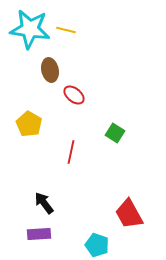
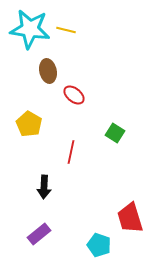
brown ellipse: moved 2 px left, 1 px down
black arrow: moved 16 px up; rotated 140 degrees counterclockwise
red trapezoid: moved 1 px right, 4 px down; rotated 12 degrees clockwise
purple rectangle: rotated 35 degrees counterclockwise
cyan pentagon: moved 2 px right
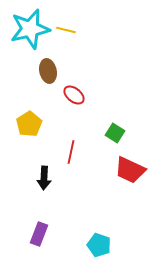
cyan star: rotated 21 degrees counterclockwise
yellow pentagon: rotated 10 degrees clockwise
black arrow: moved 9 px up
red trapezoid: moved 48 px up; rotated 48 degrees counterclockwise
purple rectangle: rotated 30 degrees counterclockwise
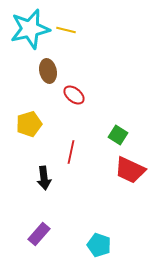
yellow pentagon: rotated 15 degrees clockwise
green square: moved 3 px right, 2 px down
black arrow: rotated 10 degrees counterclockwise
purple rectangle: rotated 20 degrees clockwise
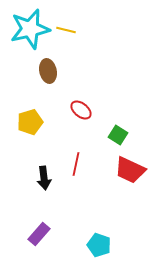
red ellipse: moved 7 px right, 15 px down
yellow pentagon: moved 1 px right, 2 px up
red line: moved 5 px right, 12 px down
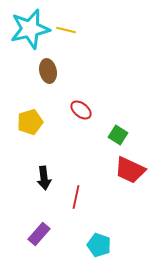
red line: moved 33 px down
